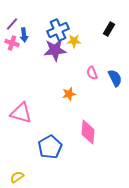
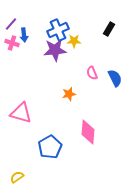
purple line: moved 1 px left
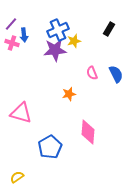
yellow star: rotated 16 degrees counterclockwise
blue semicircle: moved 1 px right, 4 px up
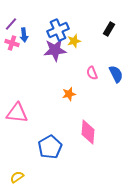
pink triangle: moved 4 px left; rotated 10 degrees counterclockwise
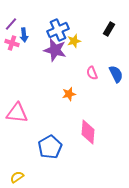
purple star: rotated 20 degrees clockwise
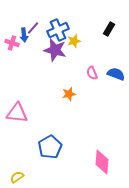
purple line: moved 22 px right, 4 px down
blue semicircle: rotated 42 degrees counterclockwise
pink diamond: moved 14 px right, 30 px down
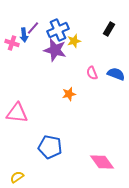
blue pentagon: rotated 30 degrees counterclockwise
pink diamond: rotated 40 degrees counterclockwise
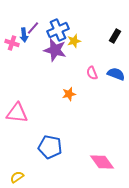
black rectangle: moved 6 px right, 7 px down
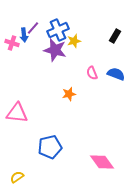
blue pentagon: rotated 25 degrees counterclockwise
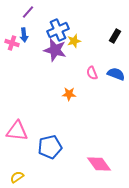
purple line: moved 5 px left, 16 px up
orange star: rotated 16 degrees clockwise
pink triangle: moved 18 px down
pink diamond: moved 3 px left, 2 px down
